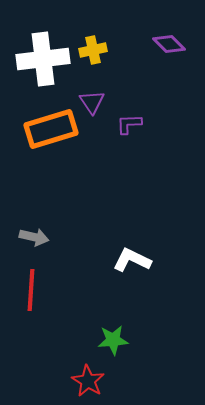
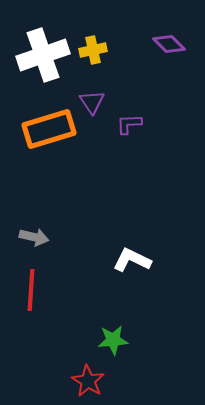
white cross: moved 4 px up; rotated 12 degrees counterclockwise
orange rectangle: moved 2 px left
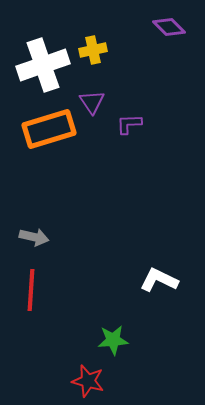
purple diamond: moved 17 px up
white cross: moved 10 px down
white L-shape: moved 27 px right, 20 px down
red star: rotated 16 degrees counterclockwise
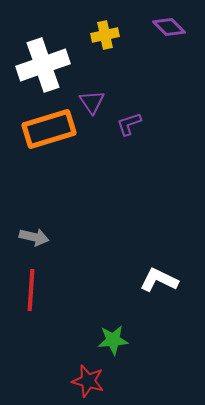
yellow cross: moved 12 px right, 15 px up
purple L-shape: rotated 16 degrees counterclockwise
